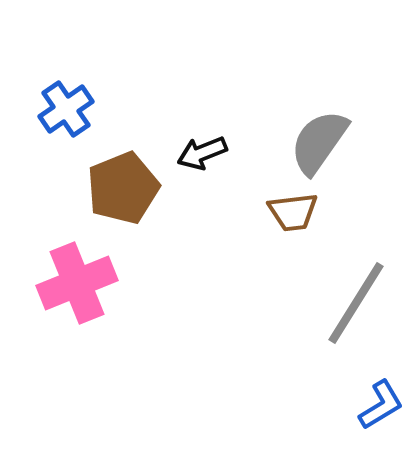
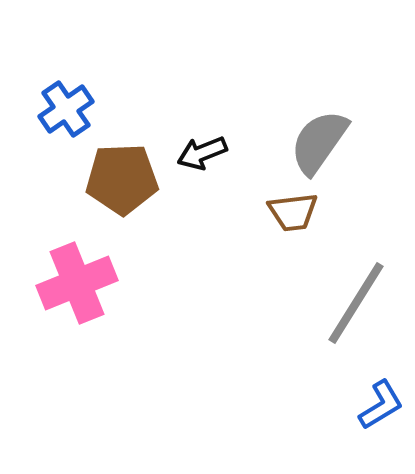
brown pentagon: moved 1 px left, 9 px up; rotated 20 degrees clockwise
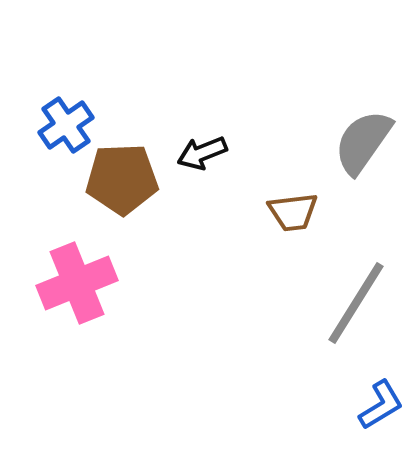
blue cross: moved 16 px down
gray semicircle: moved 44 px right
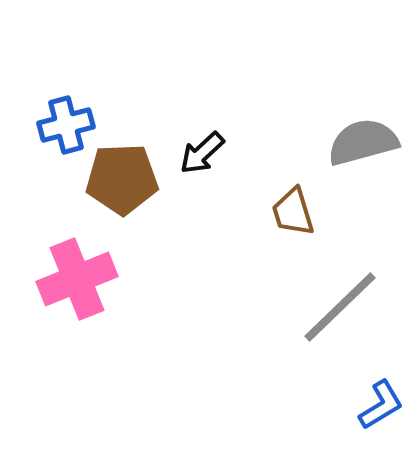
blue cross: rotated 20 degrees clockwise
gray semicircle: rotated 40 degrees clockwise
black arrow: rotated 21 degrees counterclockwise
brown trapezoid: rotated 80 degrees clockwise
pink cross: moved 4 px up
gray line: moved 16 px left, 4 px down; rotated 14 degrees clockwise
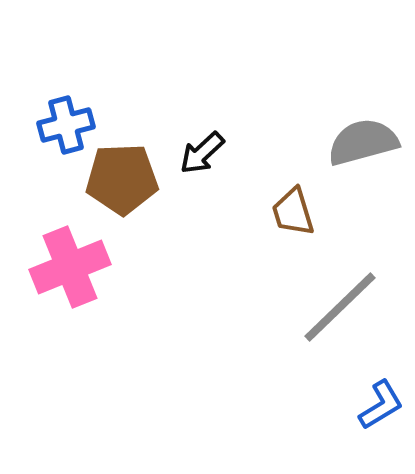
pink cross: moved 7 px left, 12 px up
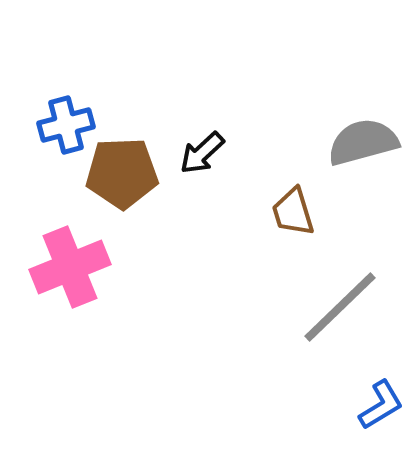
brown pentagon: moved 6 px up
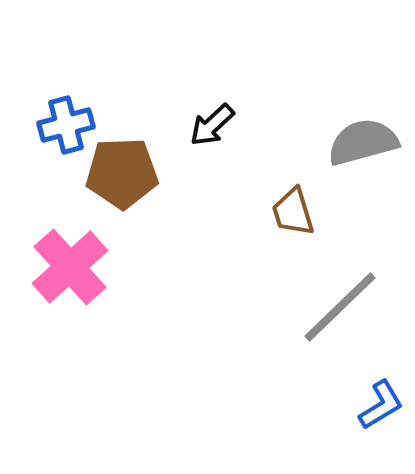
black arrow: moved 10 px right, 28 px up
pink cross: rotated 20 degrees counterclockwise
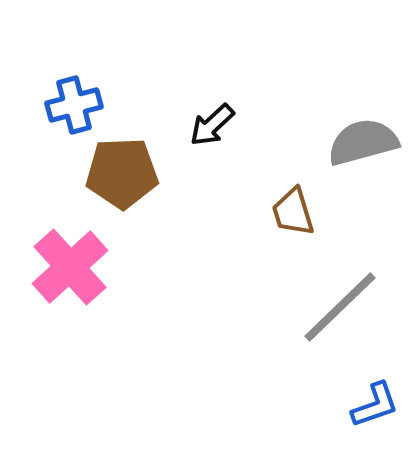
blue cross: moved 8 px right, 20 px up
blue L-shape: moved 6 px left; rotated 12 degrees clockwise
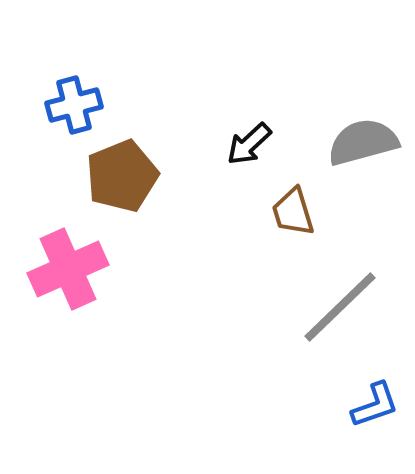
black arrow: moved 37 px right, 19 px down
brown pentagon: moved 3 px down; rotated 20 degrees counterclockwise
pink cross: moved 2 px left, 2 px down; rotated 18 degrees clockwise
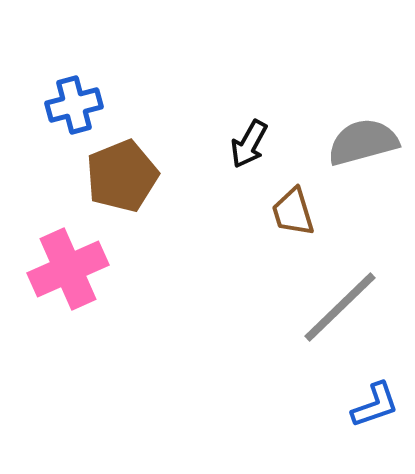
black arrow: rotated 18 degrees counterclockwise
